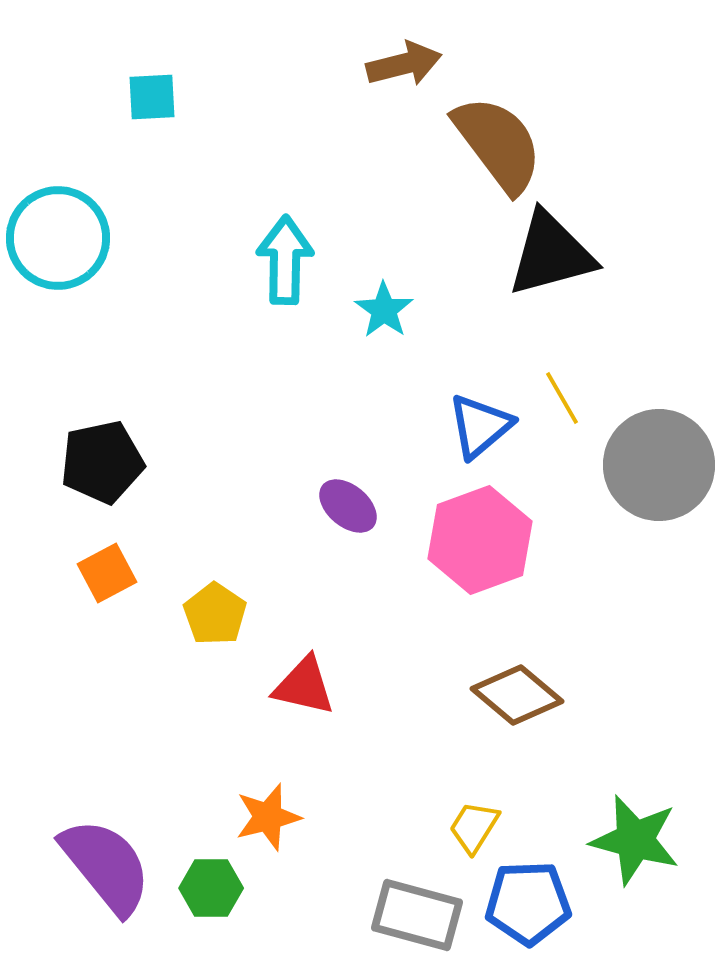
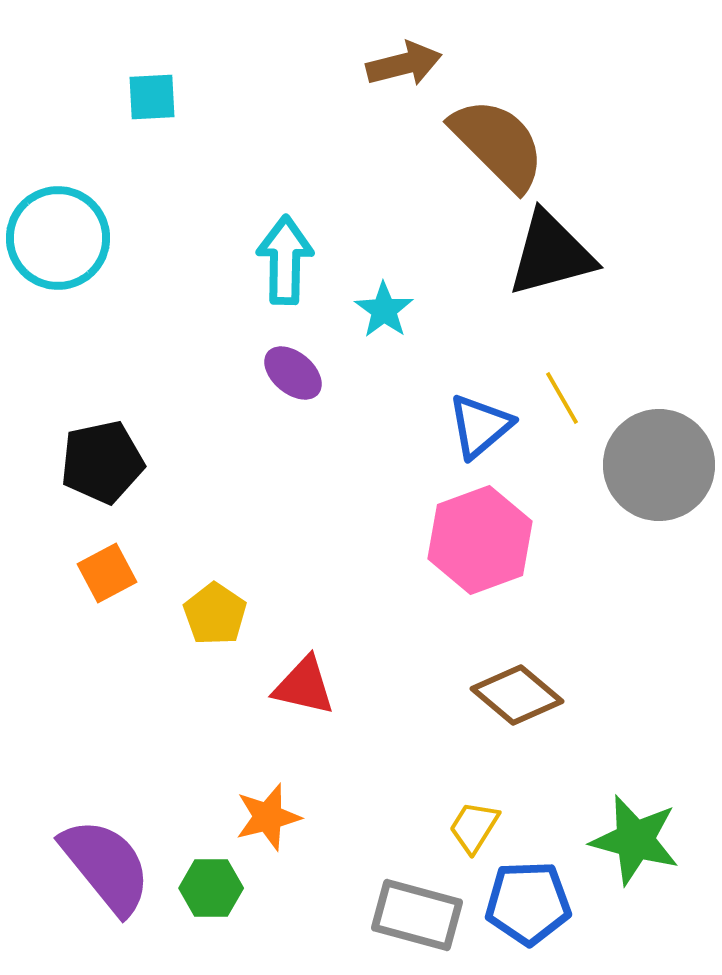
brown semicircle: rotated 8 degrees counterclockwise
purple ellipse: moved 55 px left, 133 px up
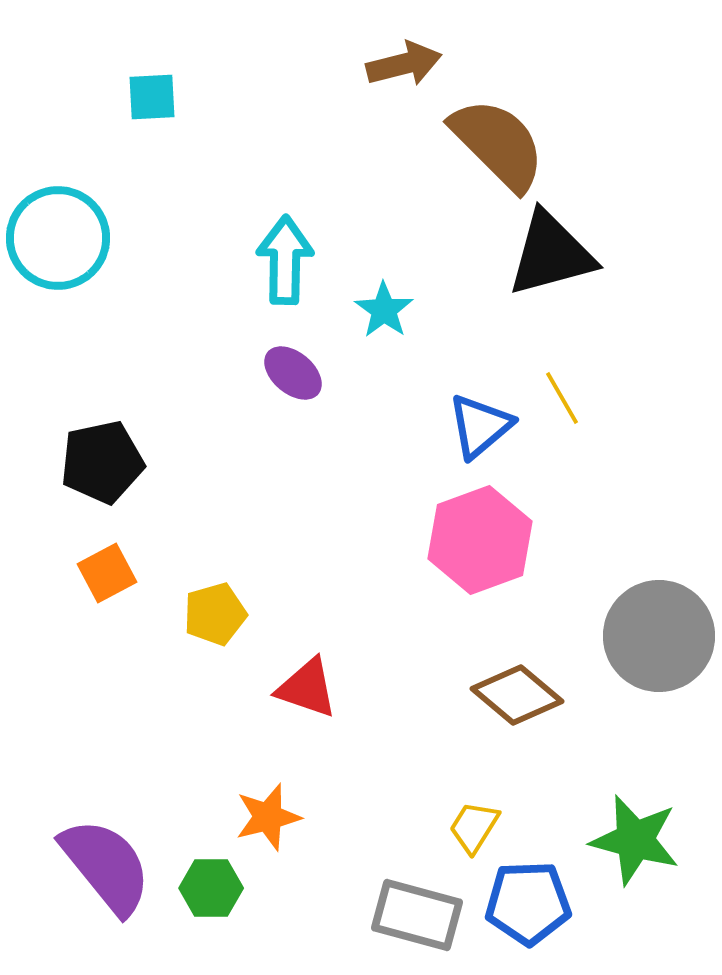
gray circle: moved 171 px down
yellow pentagon: rotated 22 degrees clockwise
red triangle: moved 3 px right, 2 px down; rotated 6 degrees clockwise
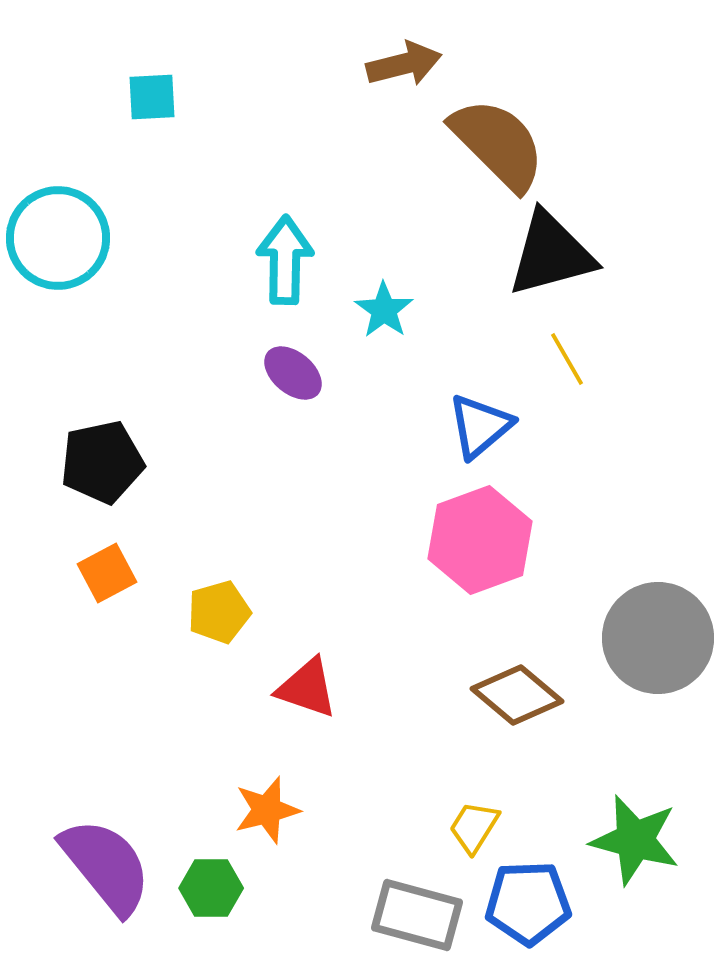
yellow line: moved 5 px right, 39 px up
yellow pentagon: moved 4 px right, 2 px up
gray circle: moved 1 px left, 2 px down
orange star: moved 1 px left, 7 px up
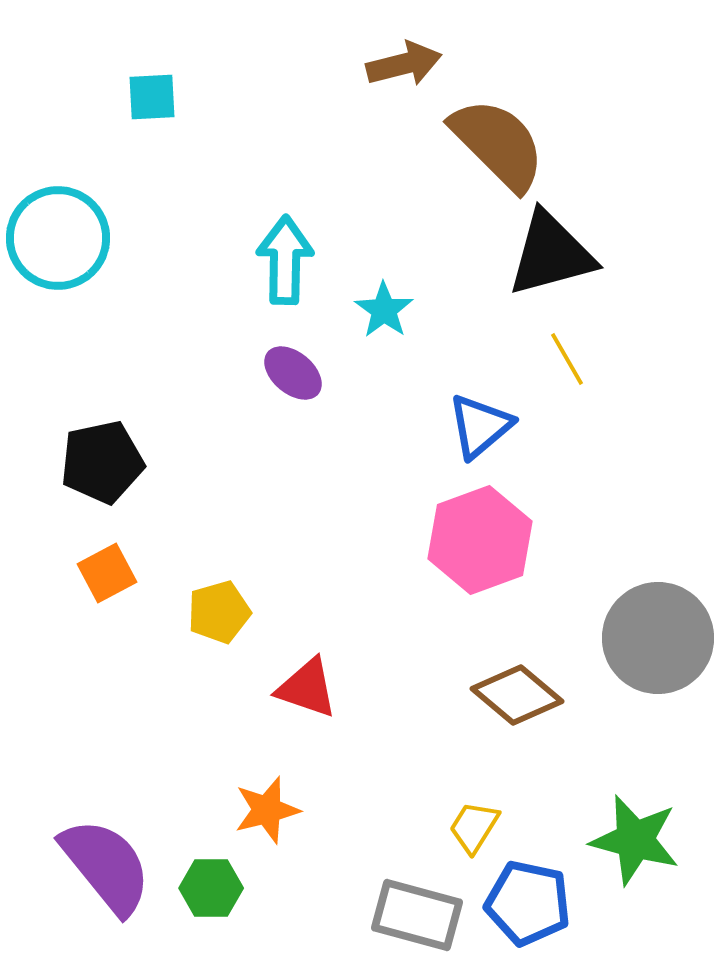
blue pentagon: rotated 14 degrees clockwise
